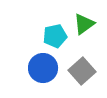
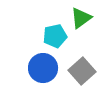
green triangle: moved 3 px left, 6 px up
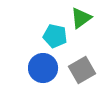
cyan pentagon: rotated 25 degrees clockwise
gray square: moved 1 px up; rotated 12 degrees clockwise
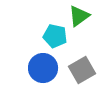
green triangle: moved 2 px left, 2 px up
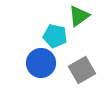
blue circle: moved 2 px left, 5 px up
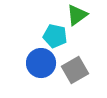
green triangle: moved 2 px left, 1 px up
gray square: moved 7 px left
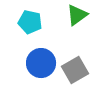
cyan pentagon: moved 25 px left, 14 px up
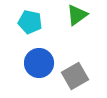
blue circle: moved 2 px left
gray square: moved 6 px down
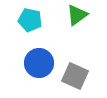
cyan pentagon: moved 2 px up
gray square: rotated 36 degrees counterclockwise
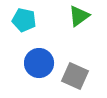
green triangle: moved 2 px right, 1 px down
cyan pentagon: moved 6 px left
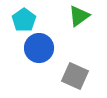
cyan pentagon: rotated 25 degrees clockwise
blue circle: moved 15 px up
